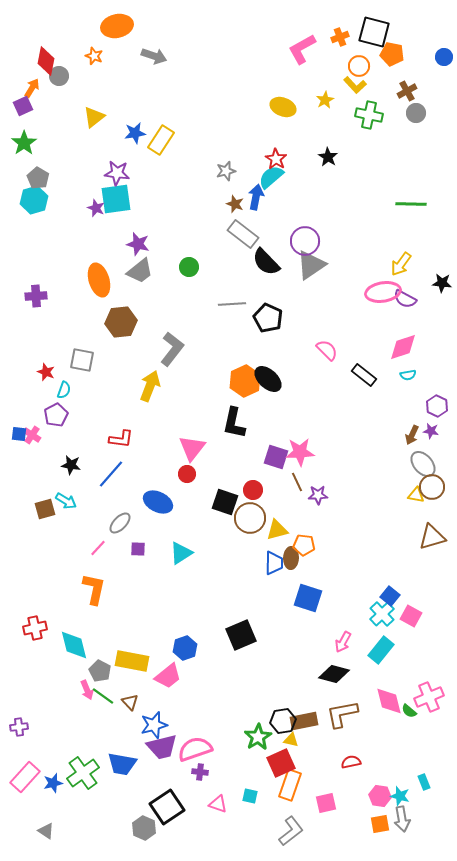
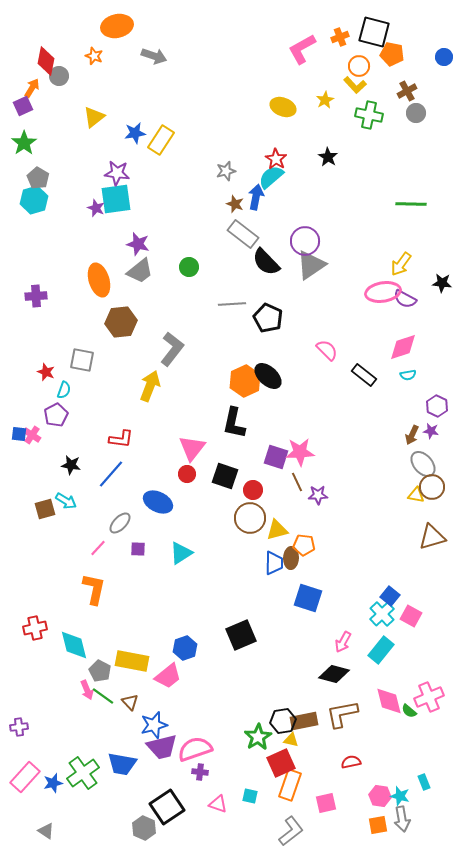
black ellipse at (268, 379): moved 3 px up
black square at (225, 502): moved 26 px up
orange square at (380, 824): moved 2 px left, 1 px down
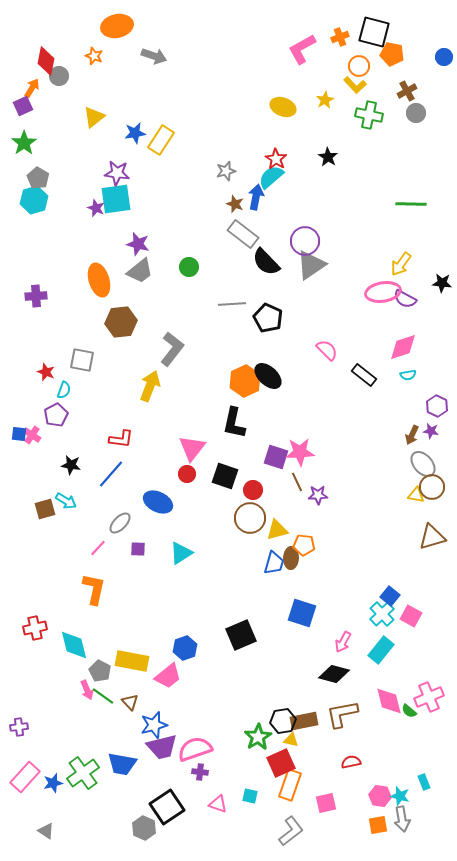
blue trapezoid at (274, 563): rotated 15 degrees clockwise
blue square at (308, 598): moved 6 px left, 15 px down
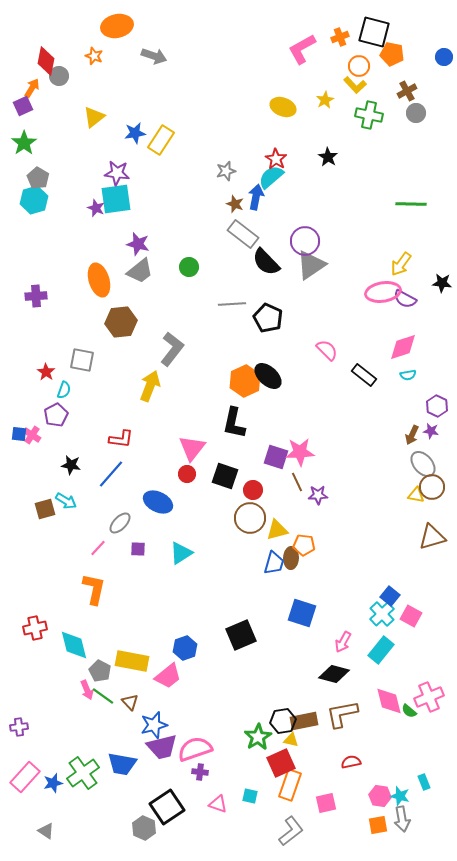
red star at (46, 372): rotated 12 degrees clockwise
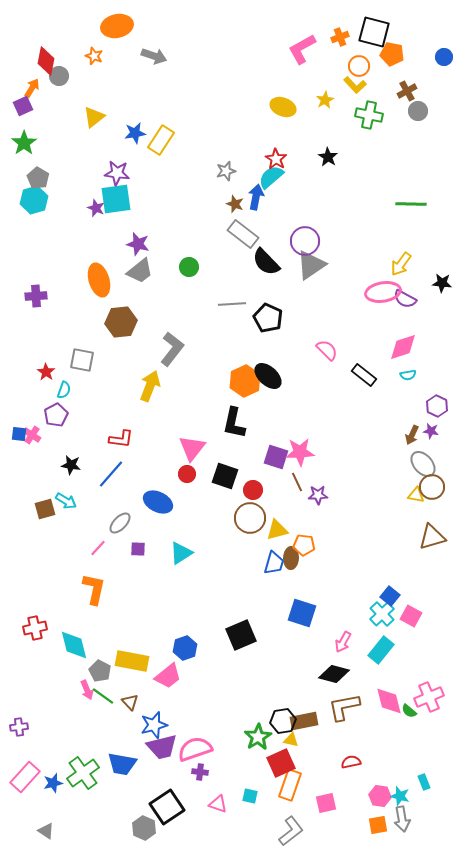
gray circle at (416, 113): moved 2 px right, 2 px up
brown L-shape at (342, 714): moved 2 px right, 7 px up
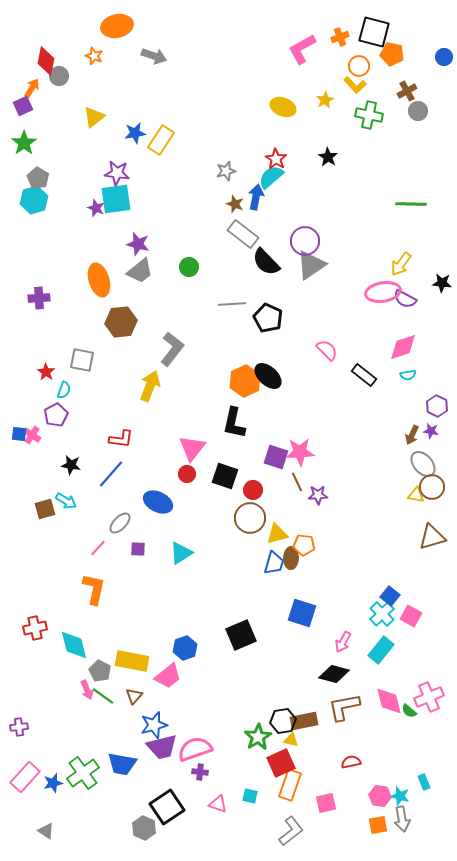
purple cross at (36, 296): moved 3 px right, 2 px down
yellow triangle at (277, 530): moved 4 px down
brown triangle at (130, 702): moved 4 px right, 6 px up; rotated 24 degrees clockwise
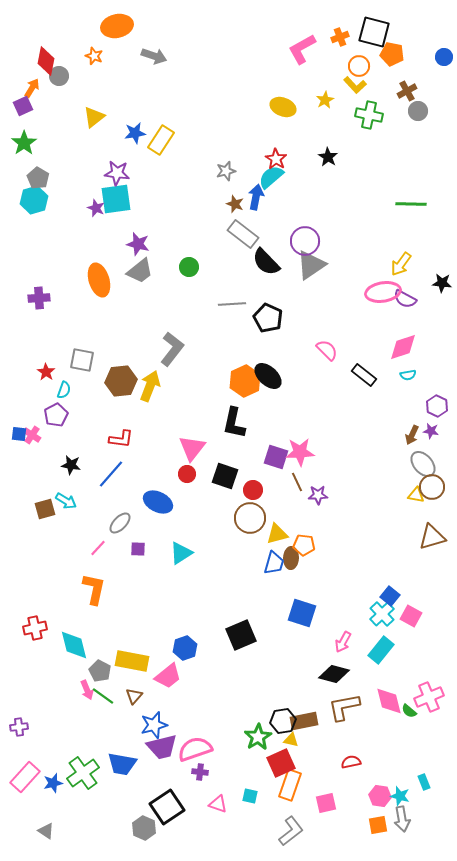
brown hexagon at (121, 322): moved 59 px down
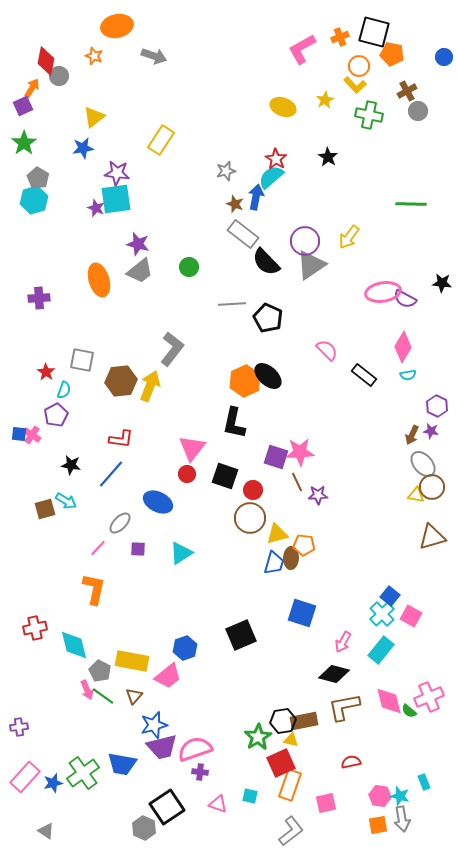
blue star at (135, 133): moved 52 px left, 15 px down
yellow arrow at (401, 264): moved 52 px left, 27 px up
pink diamond at (403, 347): rotated 40 degrees counterclockwise
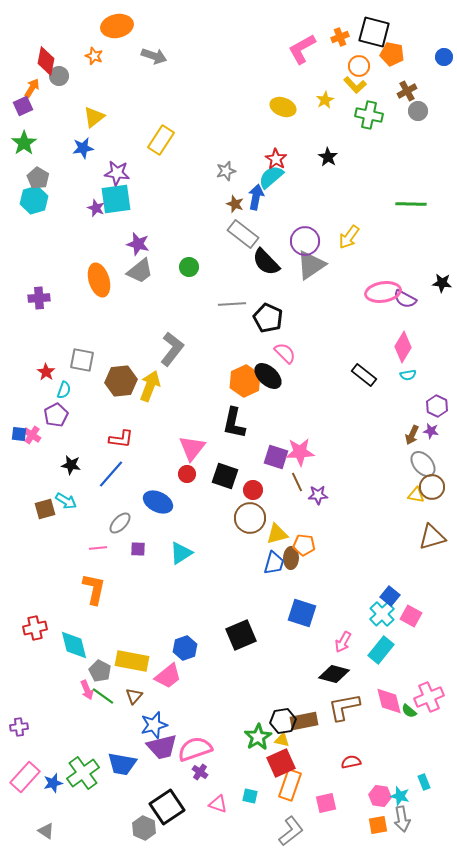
pink semicircle at (327, 350): moved 42 px left, 3 px down
pink line at (98, 548): rotated 42 degrees clockwise
yellow triangle at (291, 740): moved 9 px left
purple cross at (200, 772): rotated 28 degrees clockwise
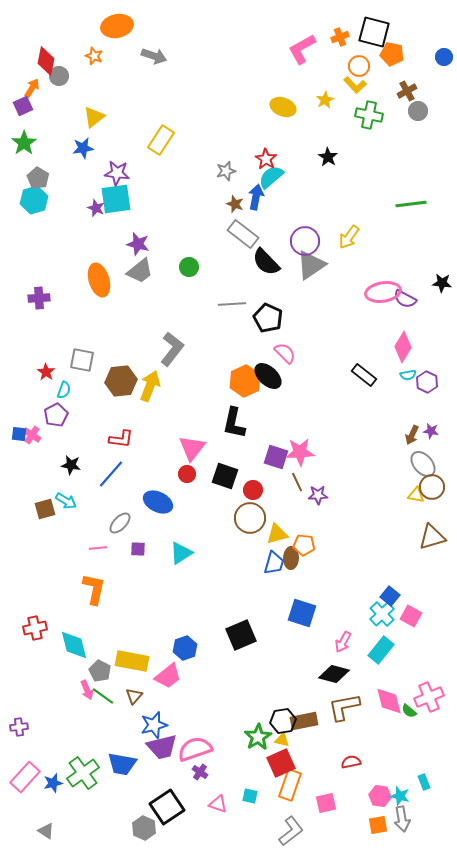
red star at (276, 159): moved 10 px left
green line at (411, 204): rotated 8 degrees counterclockwise
purple hexagon at (437, 406): moved 10 px left, 24 px up
